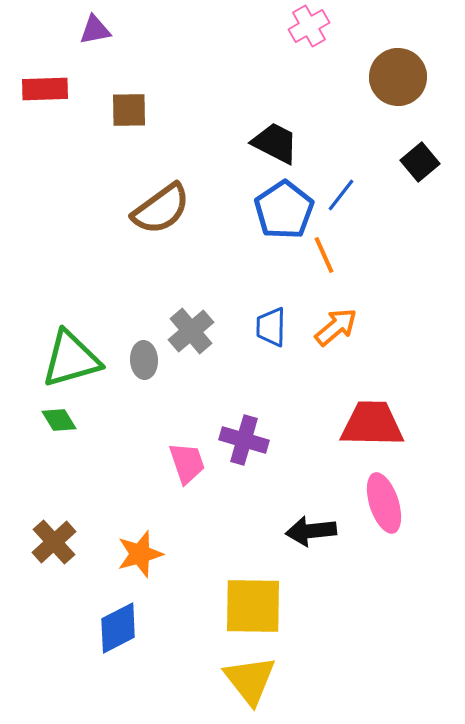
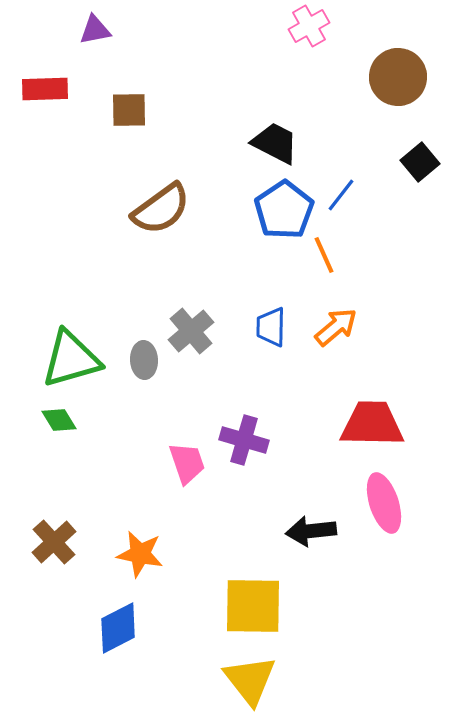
orange star: rotated 27 degrees clockwise
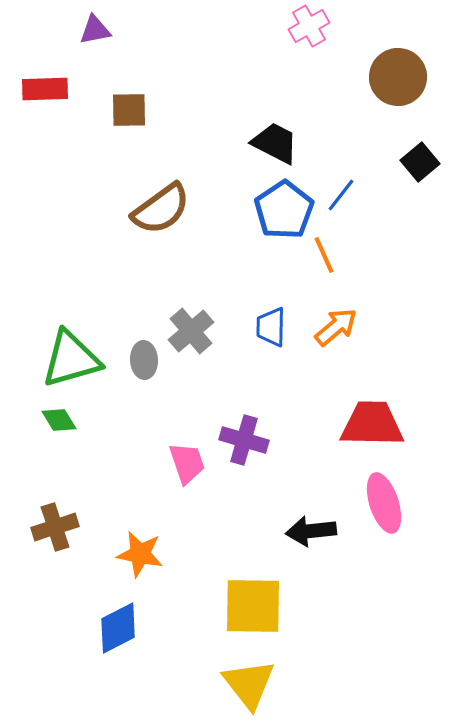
brown cross: moved 1 px right, 15 px up; rotated 24 degrees clockwise
yellow triangle: moved 1 px left, 4 px down
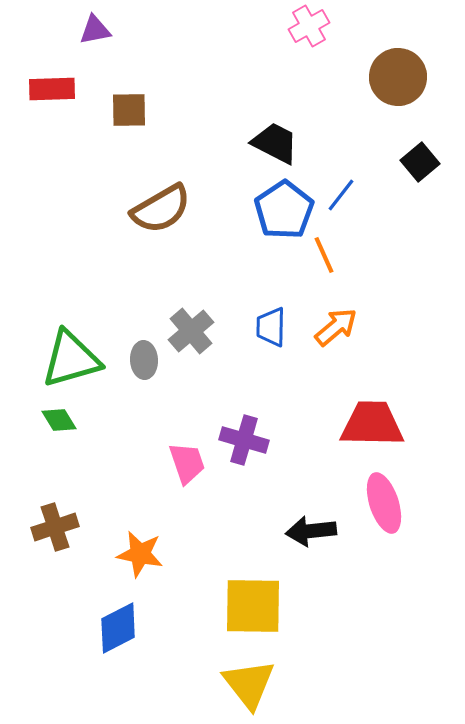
red rectangle: moved 7 px right
brown semicircle: rotated 6 degrees clockwise
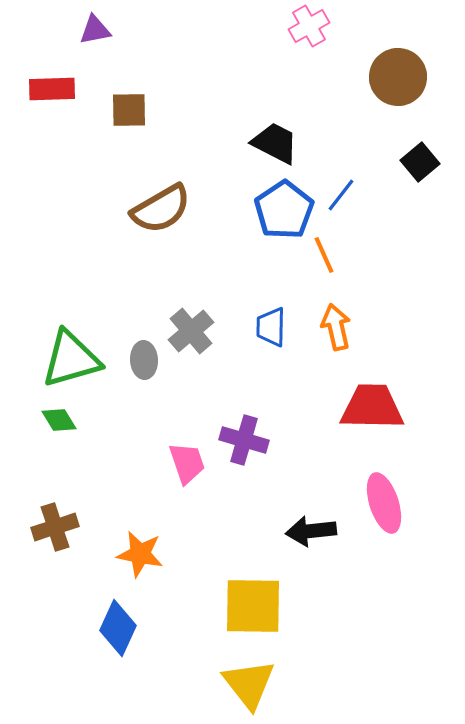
orange arrow: rotated 63 degrees counterclockwise
red trapezoid: moved 17 px up
blue diamond: rotated 38 degrees counterclockwise
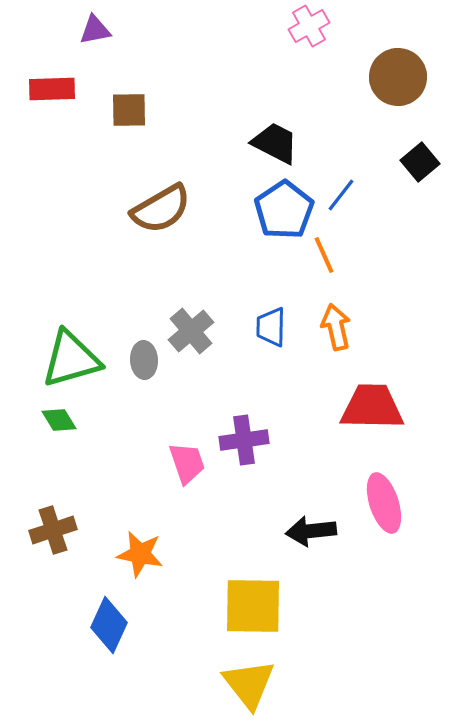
purple cross: rotated 24 degrees counterclockwise
brown cross: moved 2 px left, 3 px down
blue diamond: moved 9 px left, 3 px up
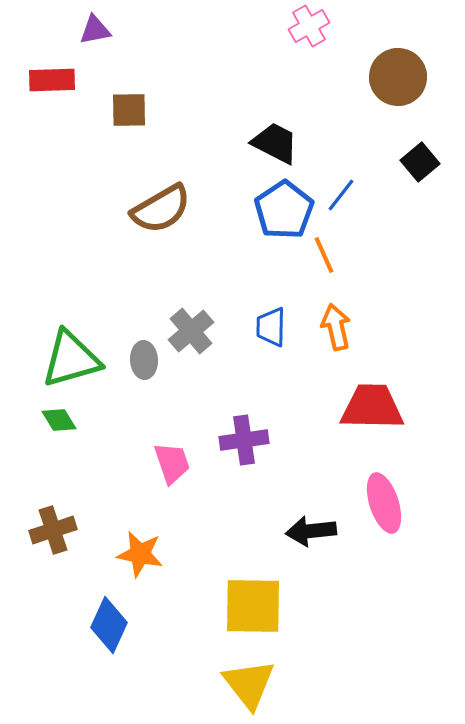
red rectangle: moved 9 px up
pink trapezoid: moved 15 px left
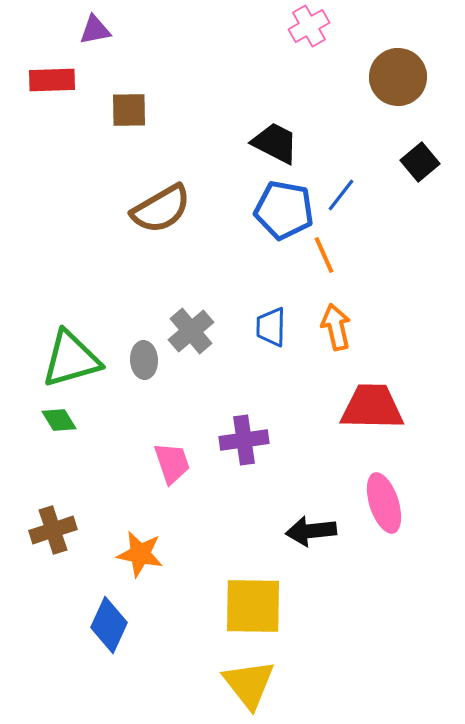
blue pentagon: rotated 28 degrees counterclockwise
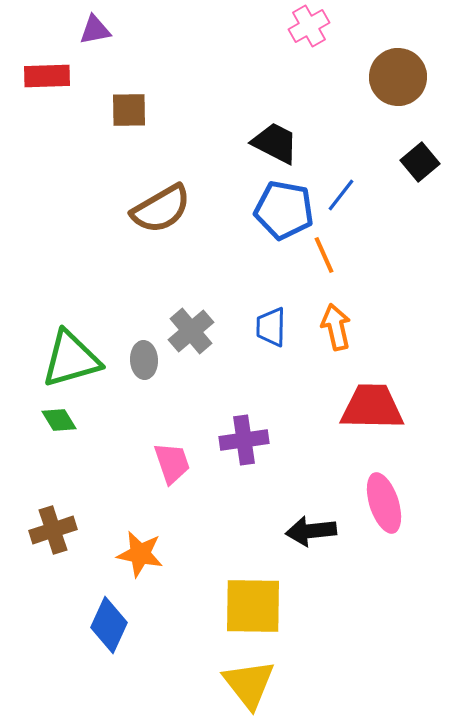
red rectangle: moved 5 px left, 4 px up
